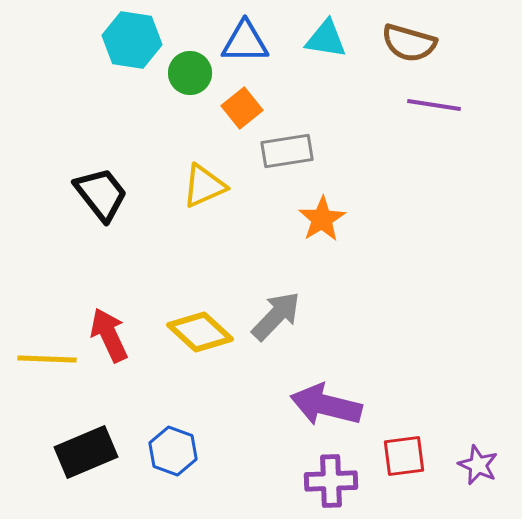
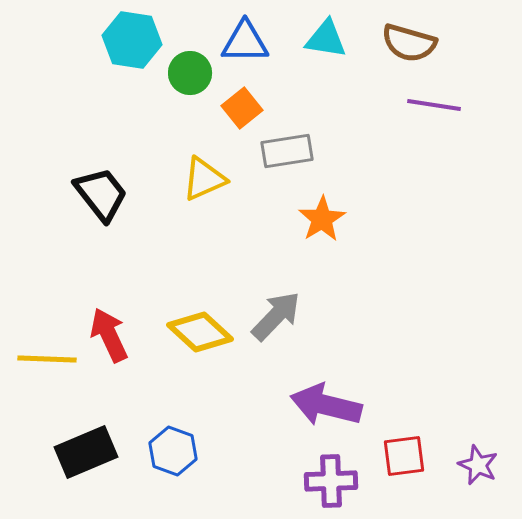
yellow triangle: moved 7 px up
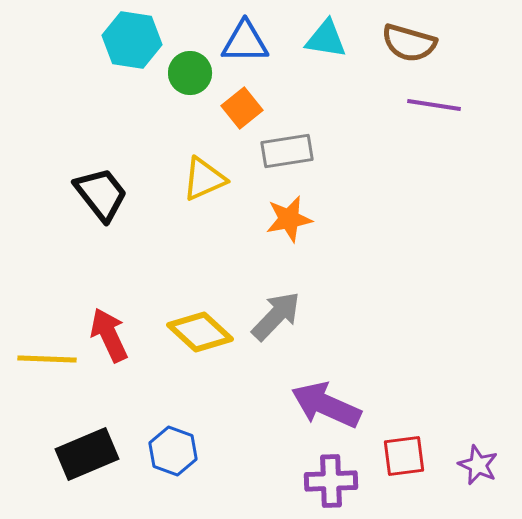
orange star: moved 33 px left; rotated 21 degrees clockwise
purple arrow: rotated 10 degrees clockwise
black rectangle: moved 1 px right, 2 px down
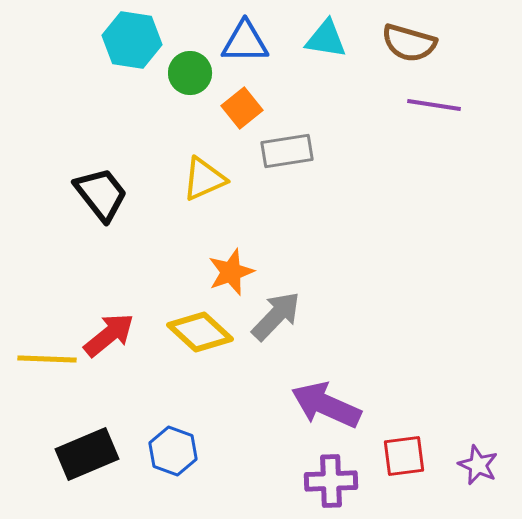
orange star: moved 58 px left, 53 px down; rotated 9 degrees counterclockwise
red arrow: rotated 76 degrees clockwise
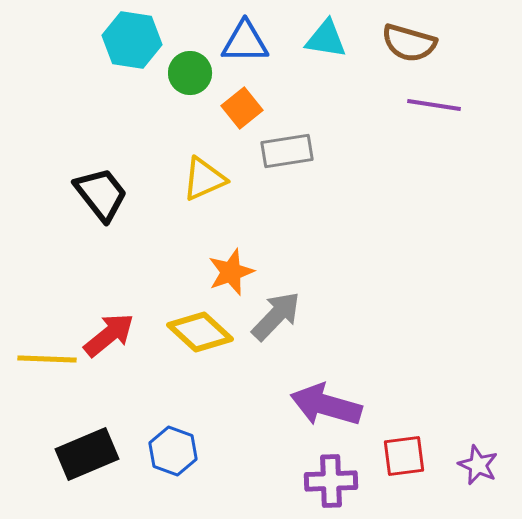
purple arrow: rotated 8 degrees counterclockwise
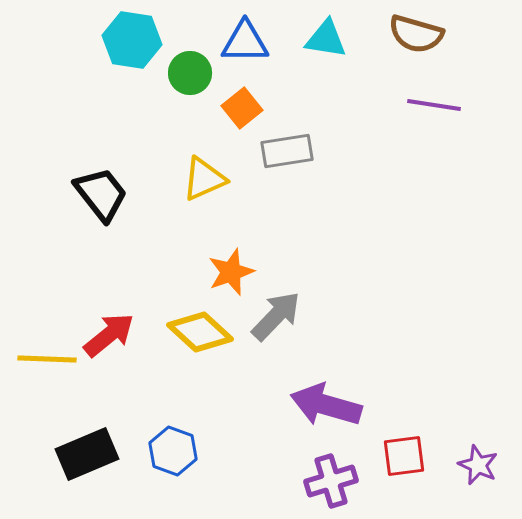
brown semicircle: moved 7 px right, 9 px up
purple cross: rotated 15 degrees counterclockwise
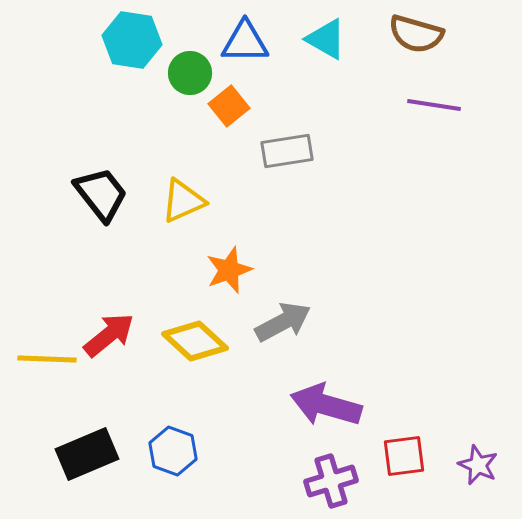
cyan triangle: rotated 21 degrees clockwise
orange square: moved 13 px left, 2 px up
yellow triangle: moved 21 px left, 22 px down
orange star: moved 2 px left, 2 px up
gray arrow: moved 7 px right, 6 px down; rotated 18 degrees clockwise
yellow diamond: moved 5 px left, 9 px down
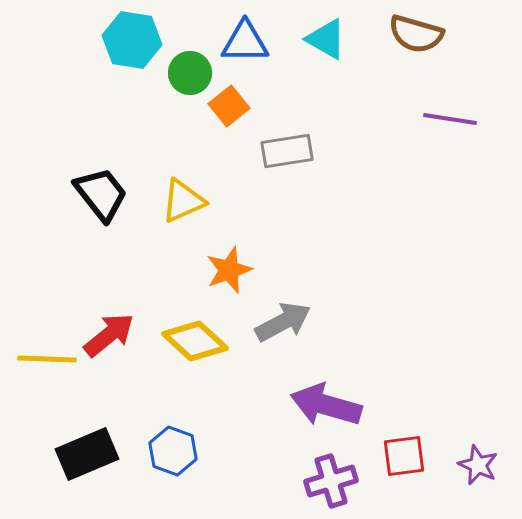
purple line: moved 16 px right, 14 px down
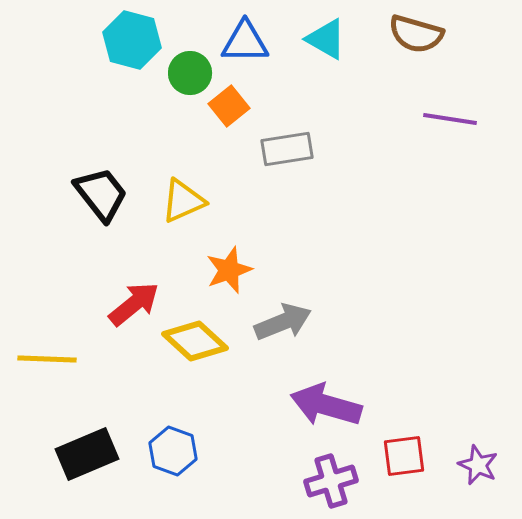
cyan hexagon: rotated 6 degrees clockwise
gray rectangle: moved 2 px up
gray arrow: rotated 6 degrees clockwise
red arrow: moved 25 px right, 31 px up
